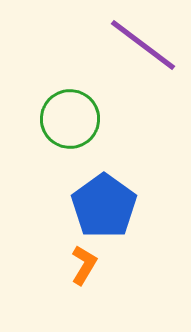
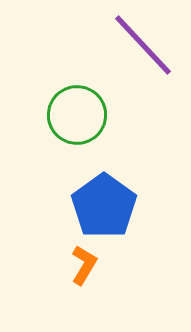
purple line: rotated 10 degrees clockwise
green circle: moved 7 px right, 4 px up
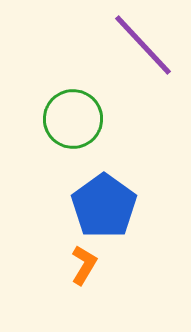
green circle: moved 4 px left, 4 px down
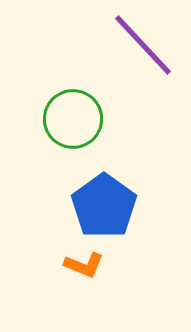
orange L-shape: rotated 81 degrees clockwise
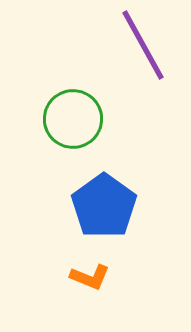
purple line: rotated 14 degrees clockwise
orange L-shape: moved 6 px right, 12 px down
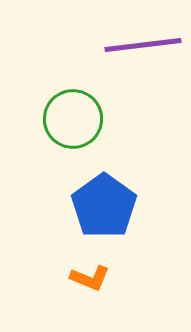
purple line: rotated 68 degrees counterclockwise
orange L-shape: moved 1 px down
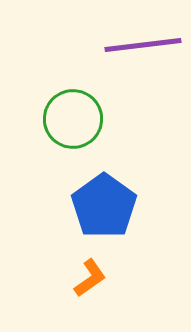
orange L-shape: rotated 57 degrees counterclockwise
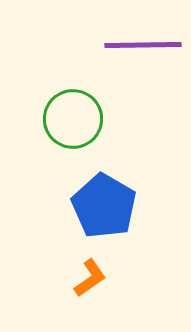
purple line: rotated 6 degrees clockwise
blue pentagon: rotated 6 degrees counterclockwise
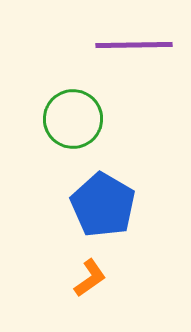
purple line: moved 9 px left
blue pentagon: moved 1 px left, 1 px up
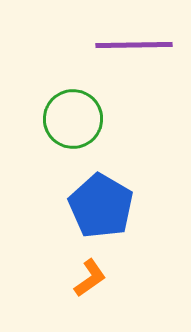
blue pentagon: moved 2 px left, 1 px down
